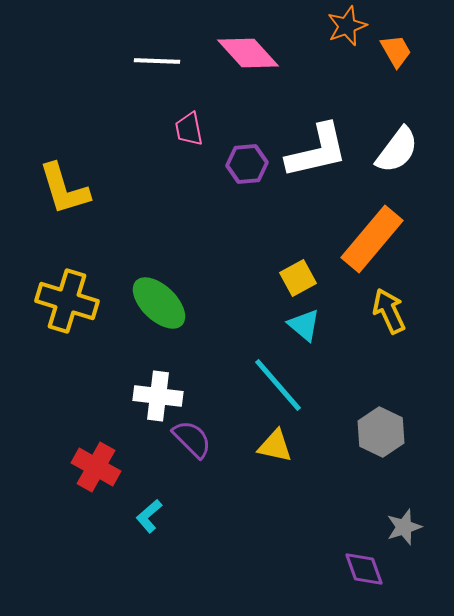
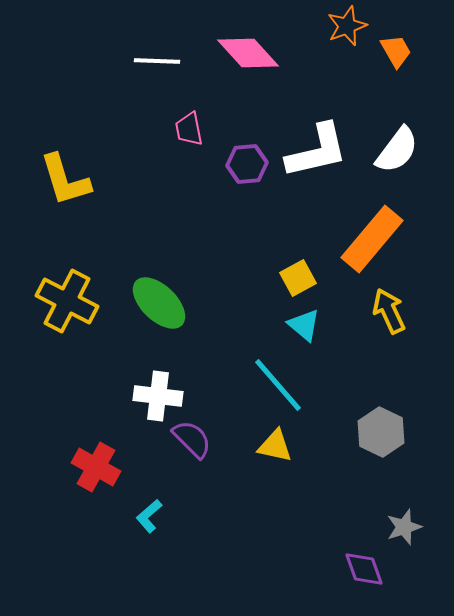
yellow L-shape: moved 1 px right, 9 px up
yellow cross: rotated 10 degrees clockwise
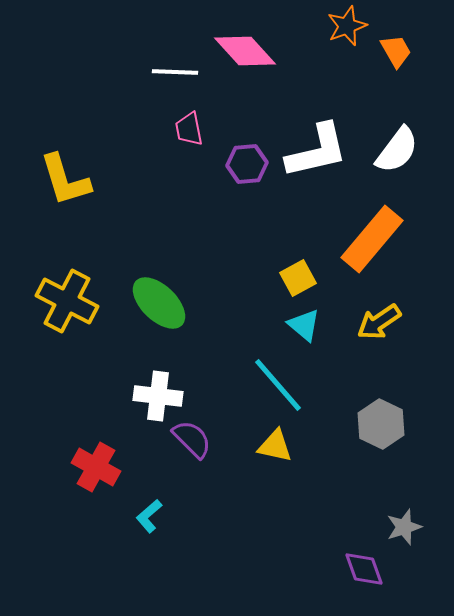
pink diamond: moved 3 px left, 2 px up
white line: moved 18 px right, 11 px down
yellow arrow: moved 10 px left, 11 px down; rotated 99 degrees counterclockwise
gray hexagon: moved 8 px up
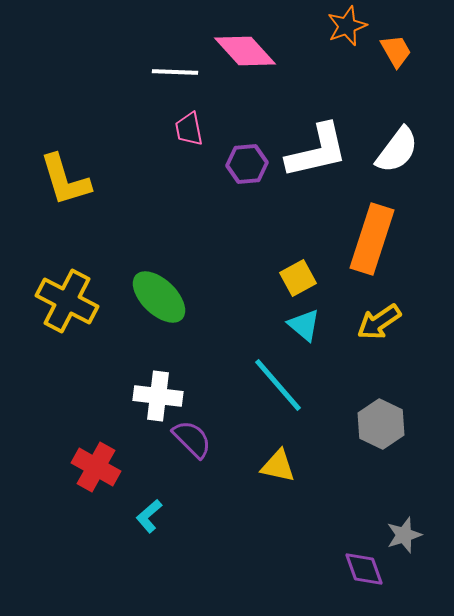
orange rectangle: rotated 22 degrees counterclockwise
green ellipse: moved 6 px up
yellow triangle: moved 3 px right, 20 px down
gray star: moved 8 px down
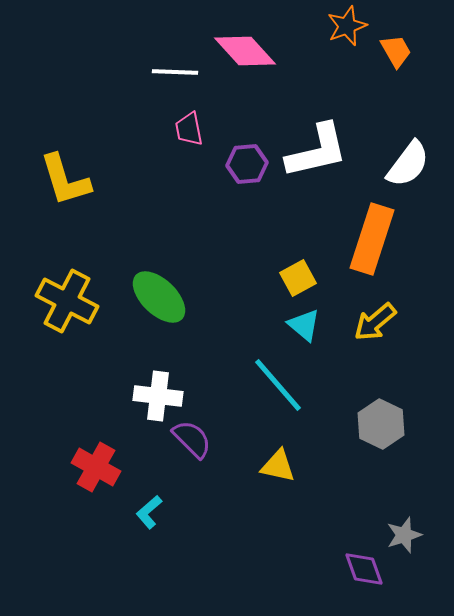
white semicircle: moved 11 px right, 14 px down
yellow arrow: moved 4 px left; rotated 6 degrees counterclockwise
cyan L-shape: moved 4 px up
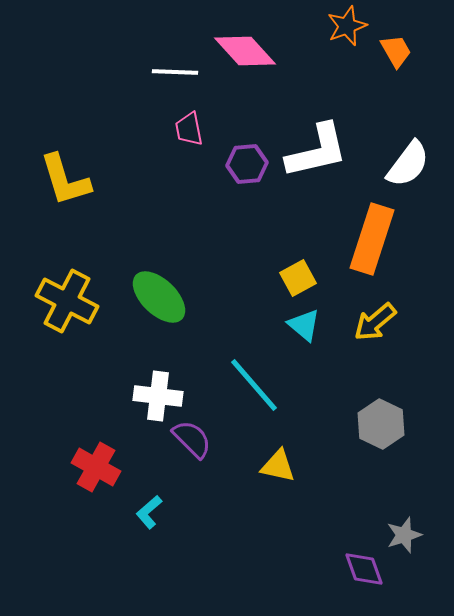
cyan line: moved 24 px left
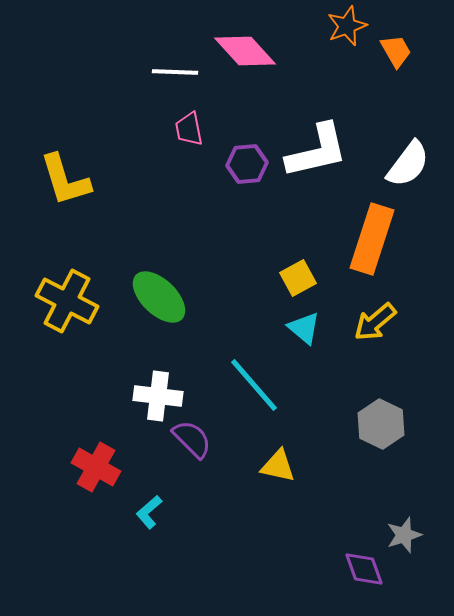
cyan triangle: moved 3 px down
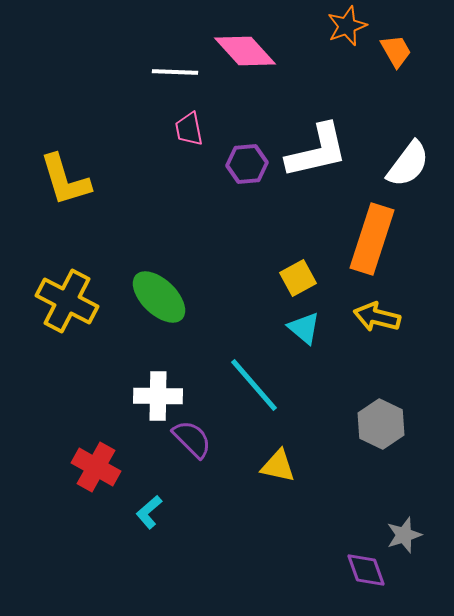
yellow arrow: moved 2 px right, 5 px up; rotated 54 degrees clockwise
white cross: rotated 6 degrees counterclockwise
purple diamond: moved 2 px right, 1 px down
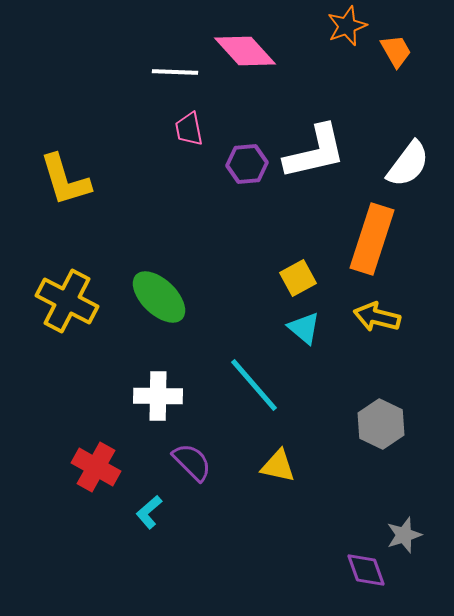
white L-shape: moved 2 px left, 1 px down
purple semicircle: moved 23 px down
